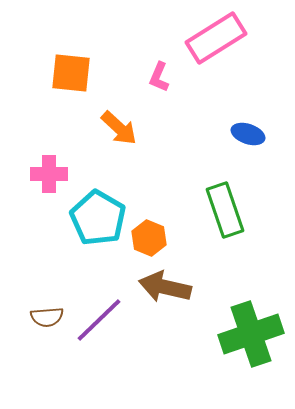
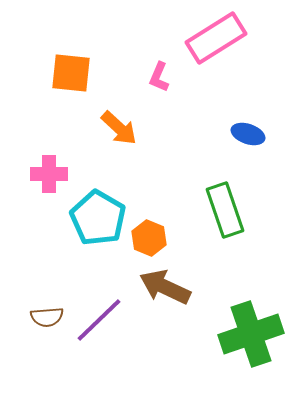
brown arrow: rotated 12 degrees clockwise
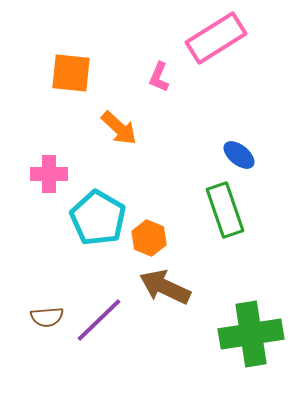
blue ellipse: moved 9 px left, 21 px down; rotated 20 degrees clockwise
green cross: rotated 10 degrees clockwise
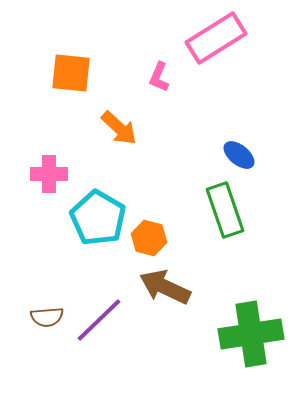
orange hexagon: rotated 8 degrees counterclockwise
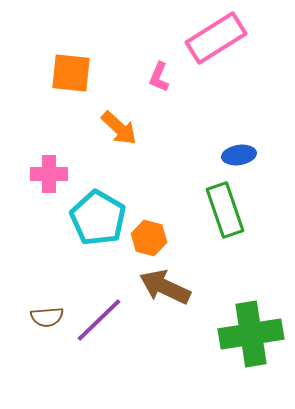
blue ellipse: rotated 48 degrees counterclockwise
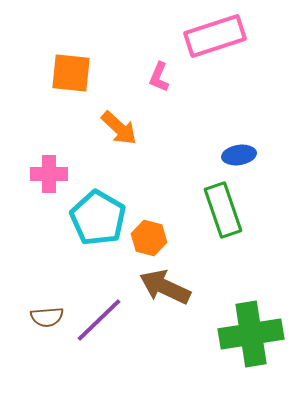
pink rectangle: moved 1 px left, 2 px up; rotated 14 degrees clockwise
green rectangle: moved 2 px left
